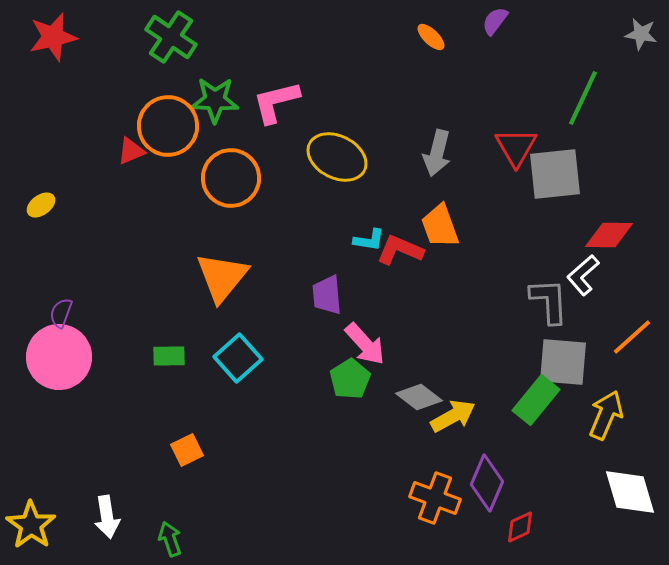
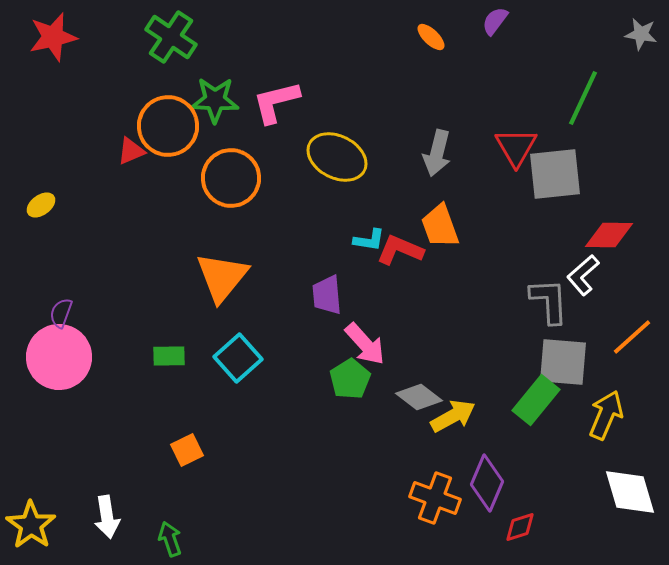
red diamond at (520, 527): rotated 8 degrees clockwise
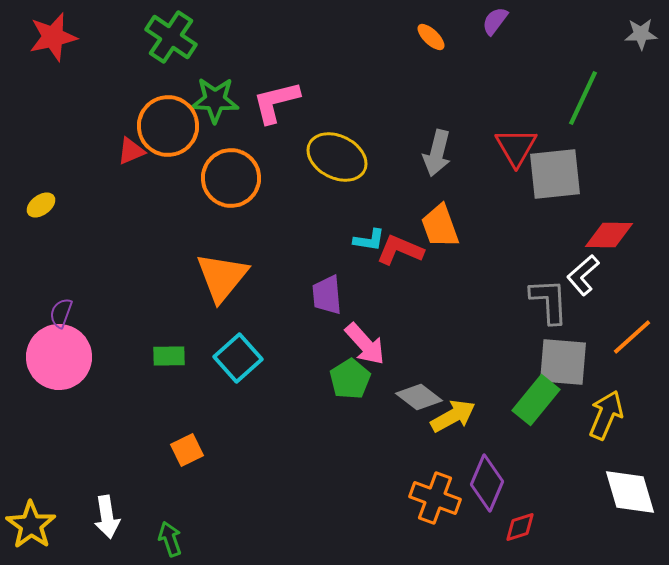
gray star at (641, 34): rotated 12 degrees counterclockwise
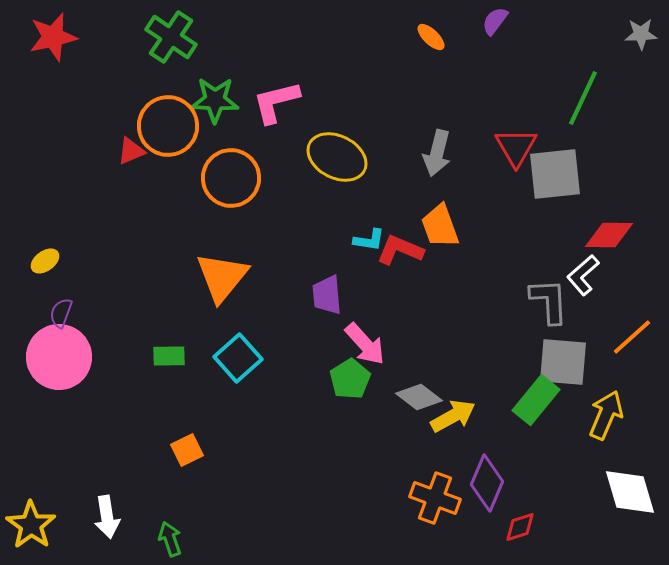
yellow ellipse at (41, 205): moved 4 px right, 56 px down
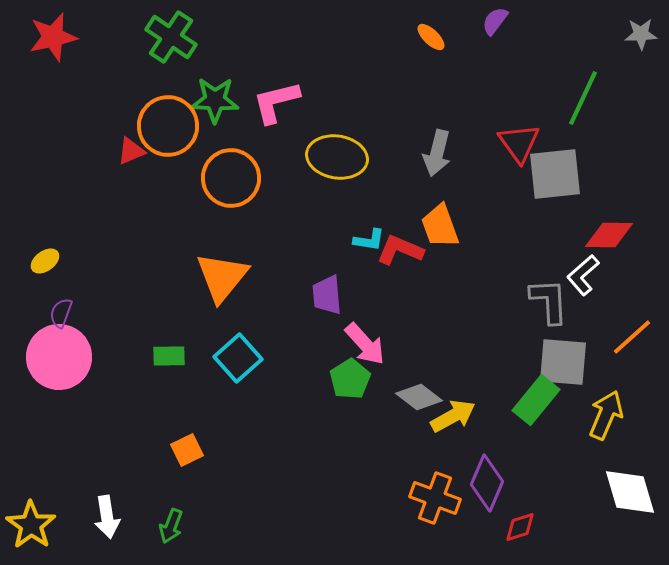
red triangle at (516, 147): moved 3 px right, 4 px up; rotated 6 degrees counterclockwise
yellow ellipse at (337, 157): rotated 18 degrees counterclockwise
green arrow at (170, 539): moved 1 px right, 13 px up; rotated 140 degrees counterclockwise
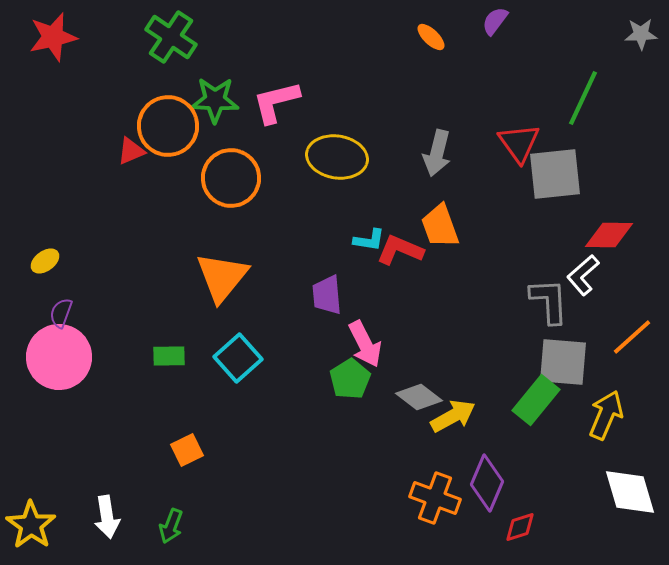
pink arrow at (365, 344): rotated 15 degrees clockwise
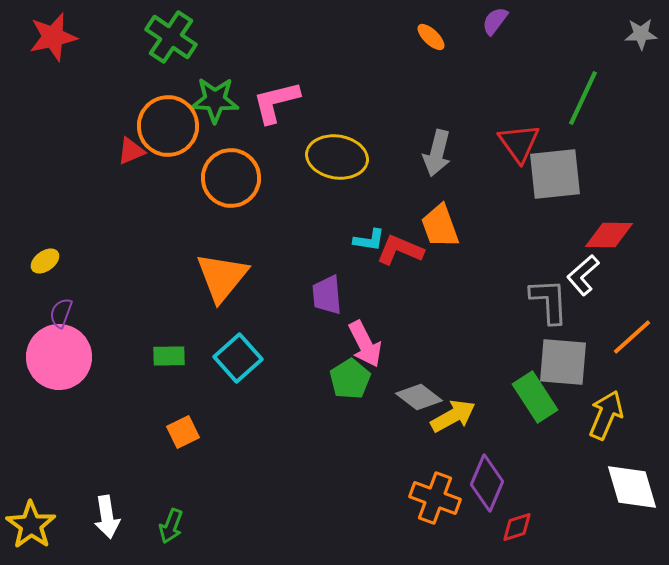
green rectangle at (536, 400): moved 1 px left, 3 px up; rotated 72 degrees counterclockwise
orange square at (187, 450): moved 4 px left, 18 px up
white diamond at (630, 492): moved 2 px right, 5 px up
red diamond at (520, 527): moved 3 px left
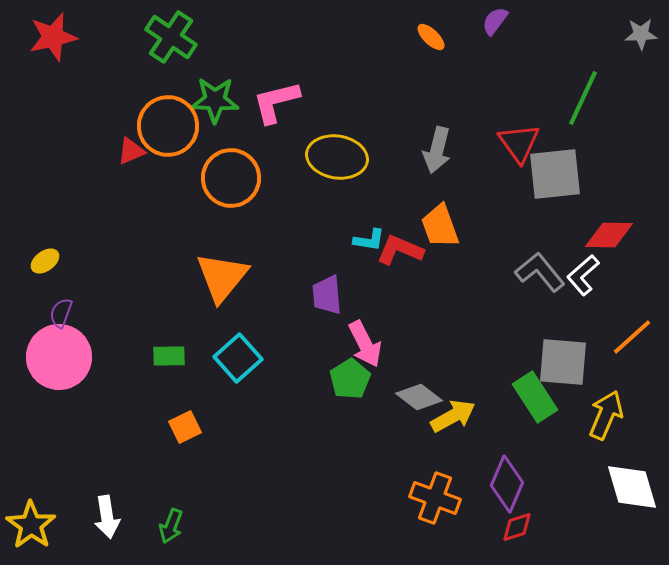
gray arrow at (437, 153): moved 3 px up
gray L-shape at (549, 301): moved 9 px left, 29 px up; rotated 36 degrees counterclockwise
orange square at (183, 432): moved 2 px right, 5 px up
purple diamond at (487, 483): moved 20 px right, 1 px down
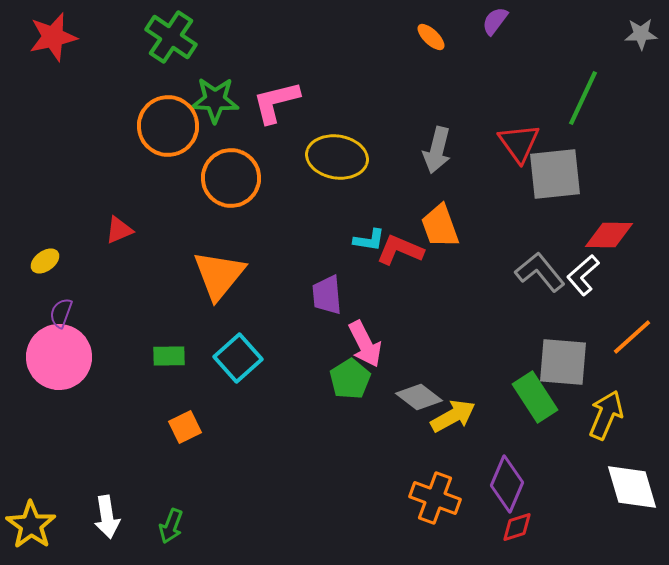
red triangle at (131, 151): moved 12 px left, 79 px down
orange triangle at (222, 277): moved 3 px left, 2 px up
